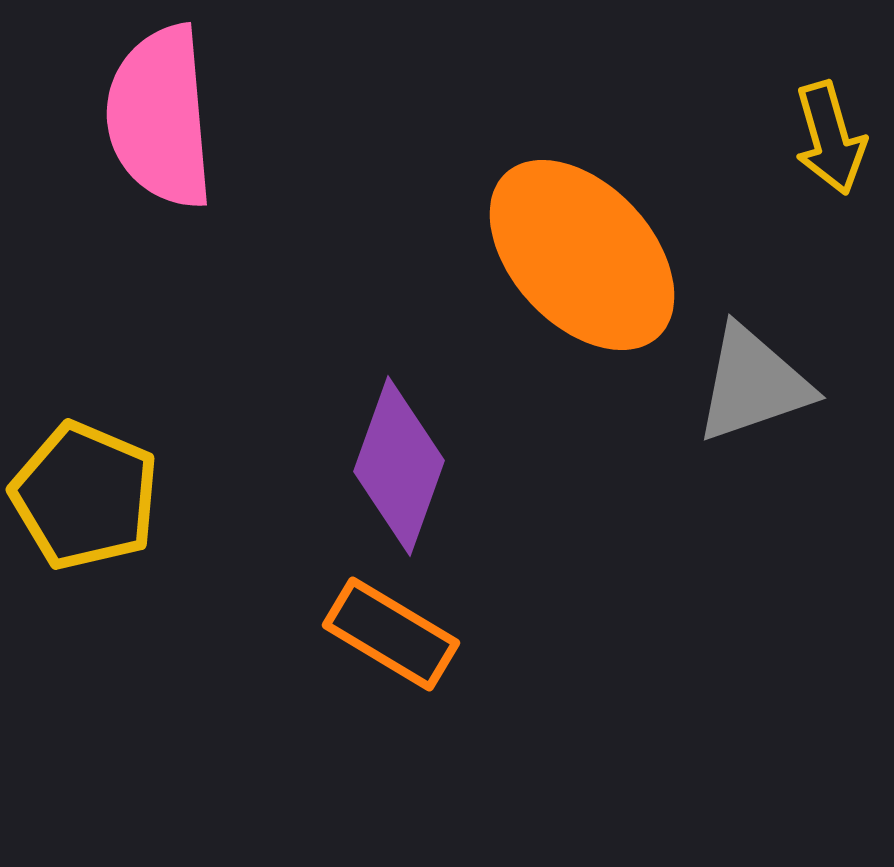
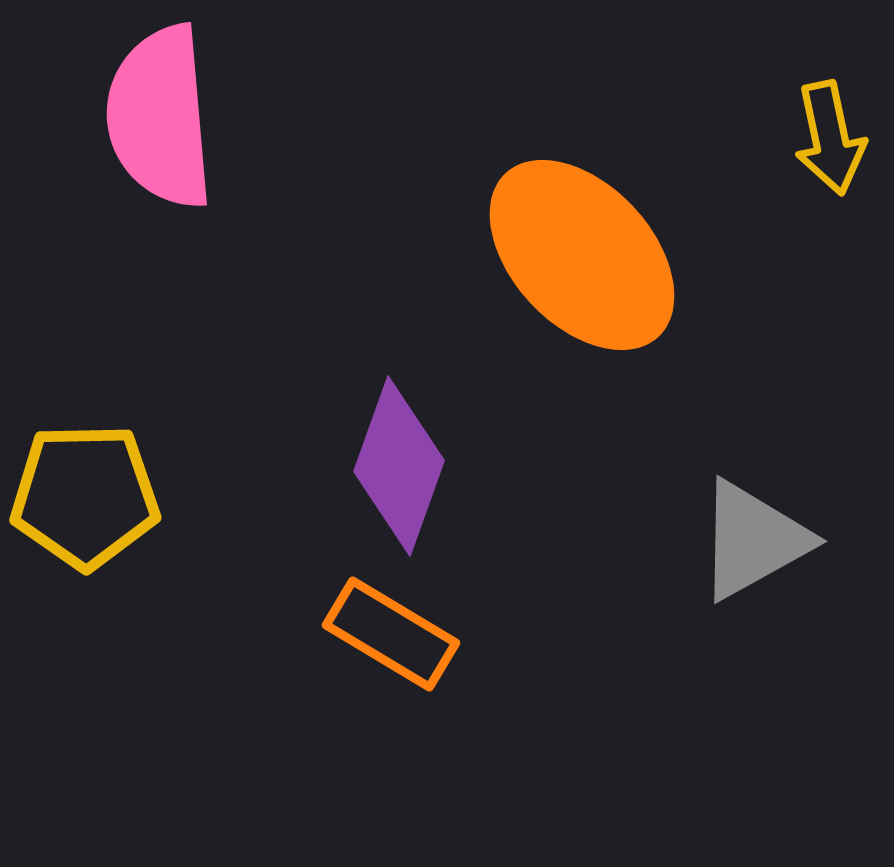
yellow arrow: rotated 4 degrees clockwise
gray triangle: moved 156 px down; rotated 10 degrees counterclockwise
yellow pentagon: rotated 24 degrees counterclockwise
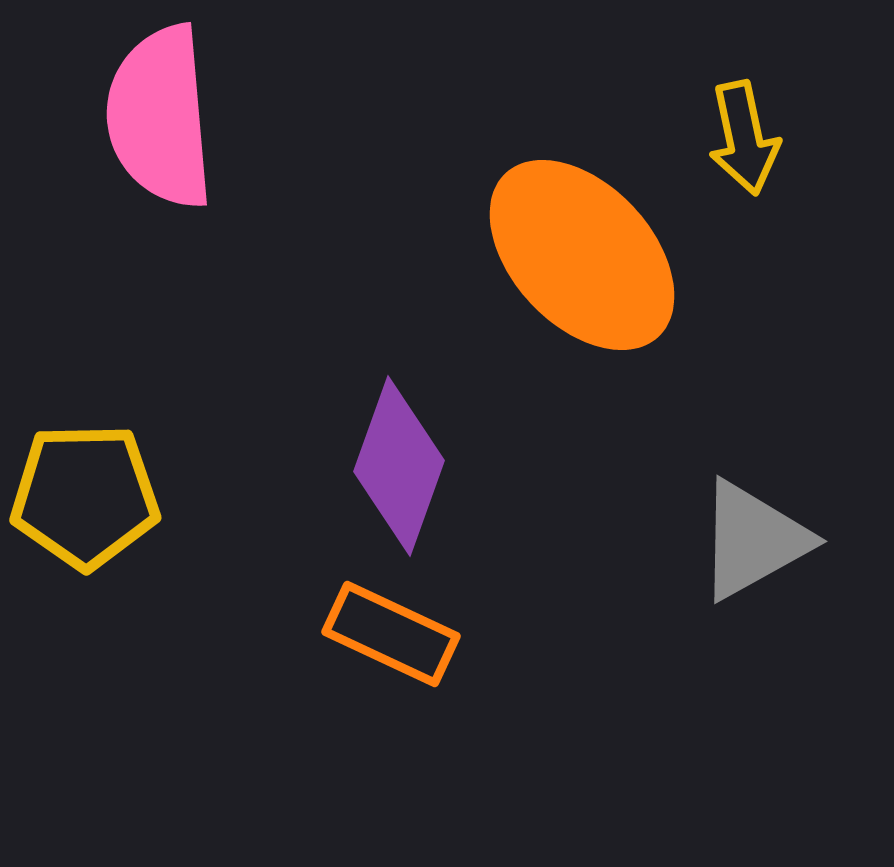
yellow arrow: moved 86 px left
orange rectangle: rotated 6 degrees counterclockwise
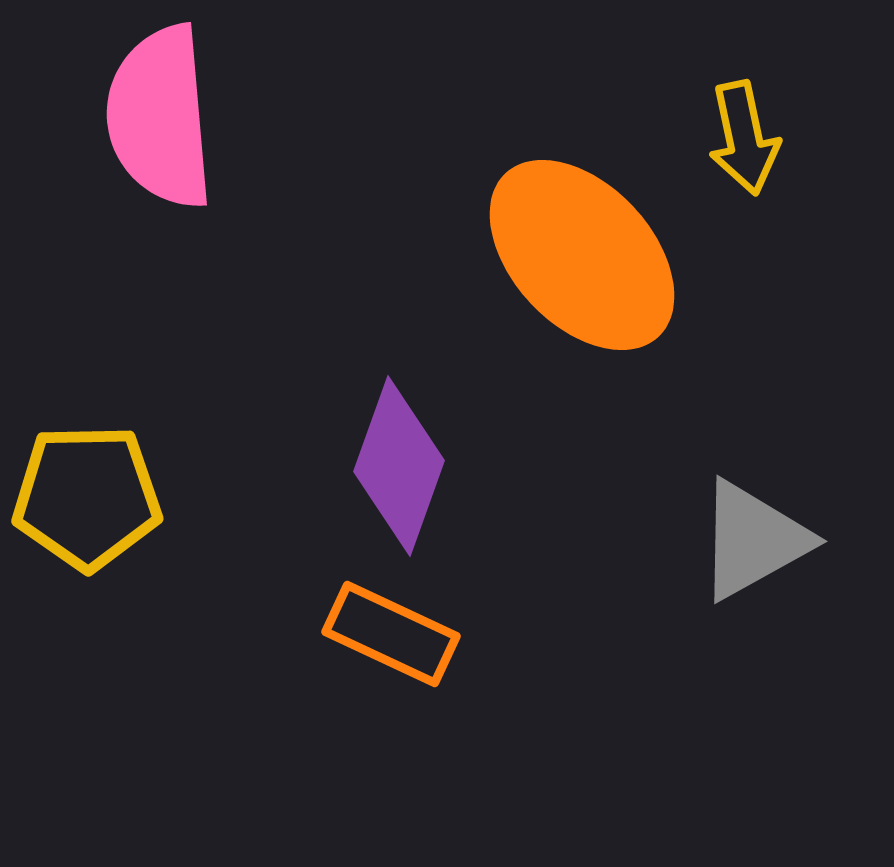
yellow pentagon: moved 2 px right, 1 px down
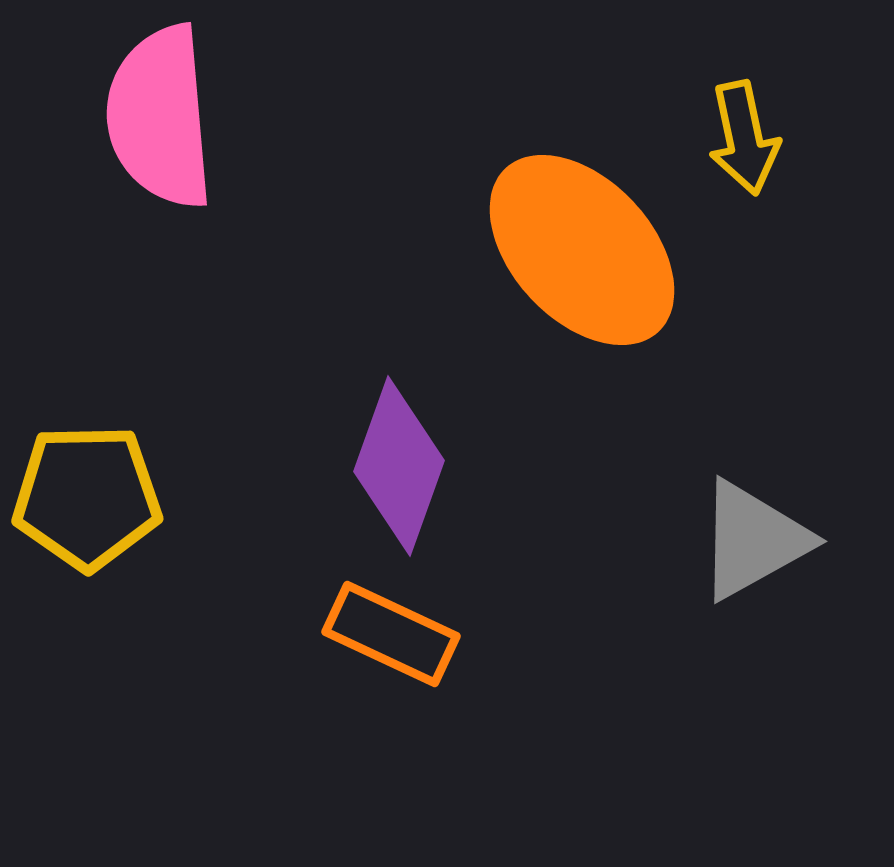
orange ellipse: moved 5 px up
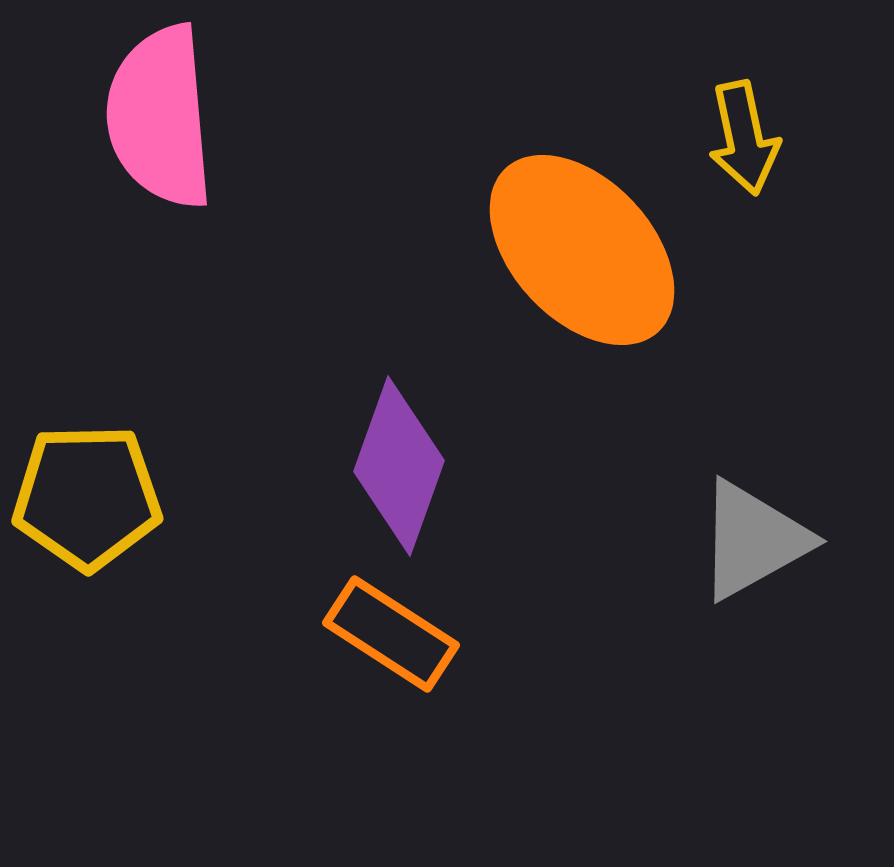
orange rectangle: rotated 8 degrees clockwise
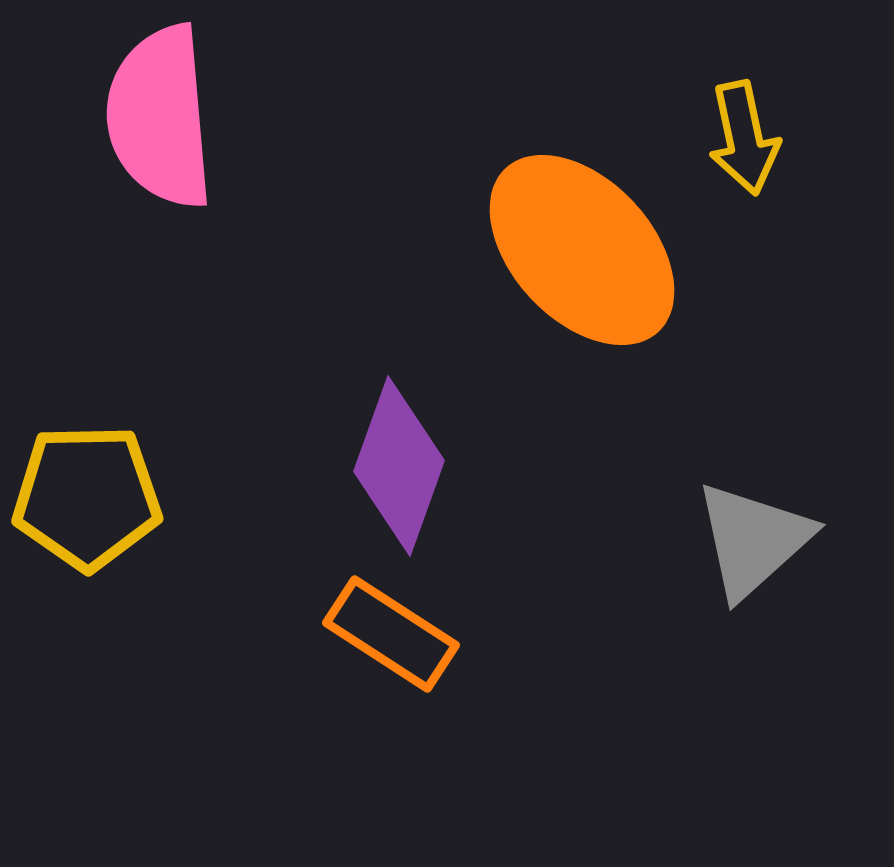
gray triangle: rotated 13 degrees counterclockwise
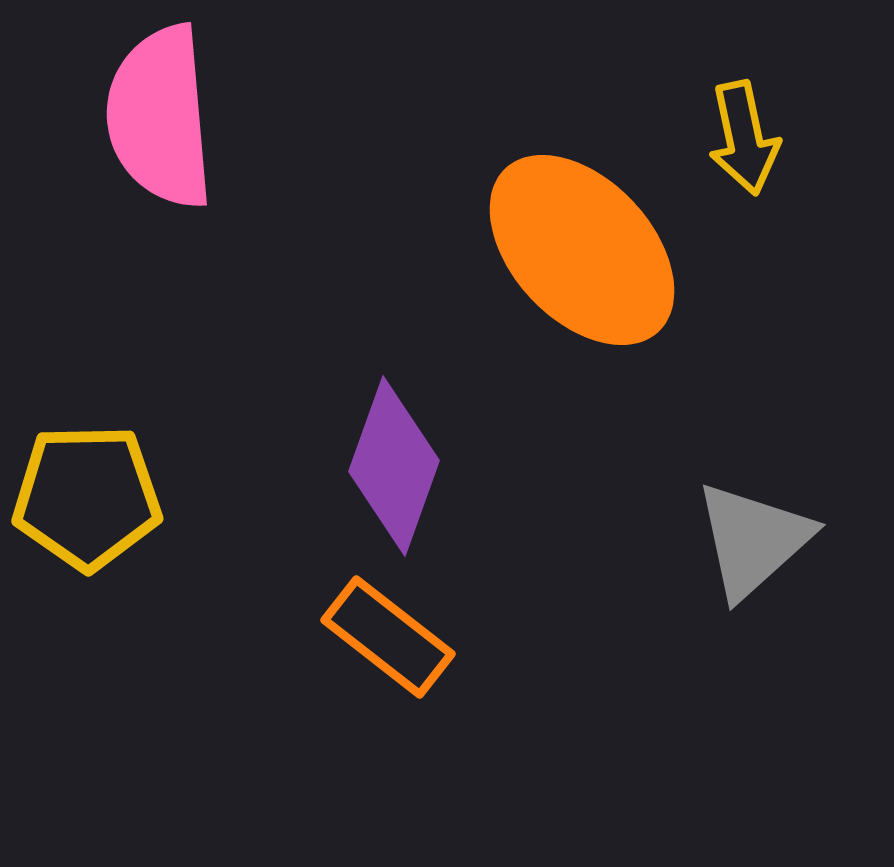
purple diamond: moved 5 px left
orange rectangle: moved 3 px left, 3 px down; rotated 5 degrees clockwise
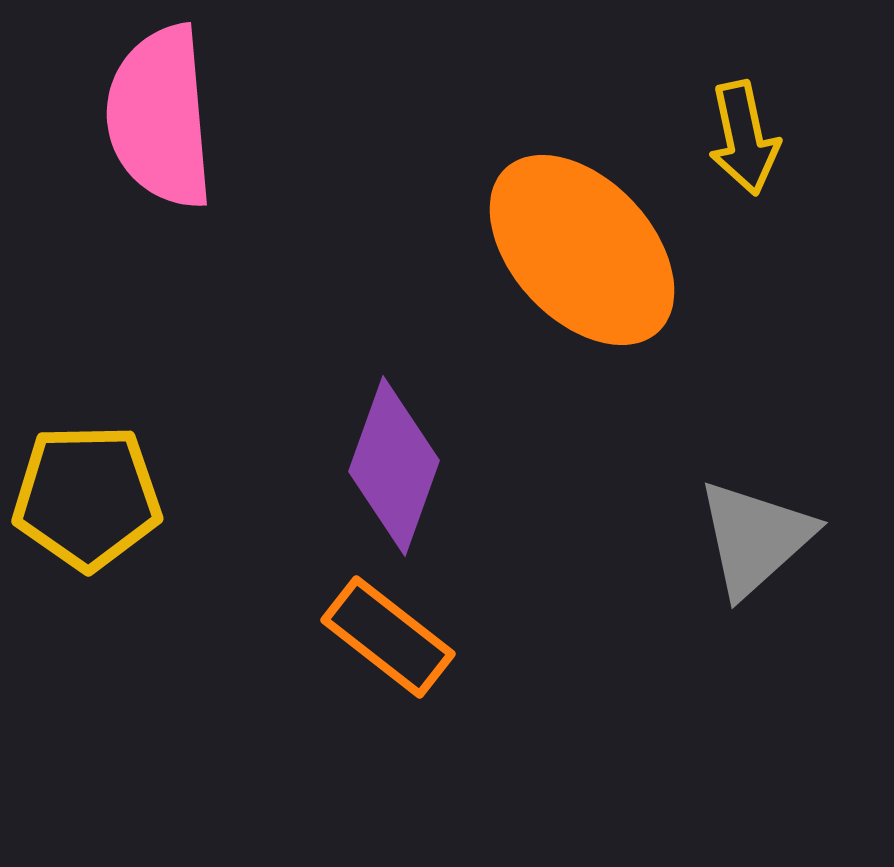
gray triangle: moved 2 px right, 2 px up
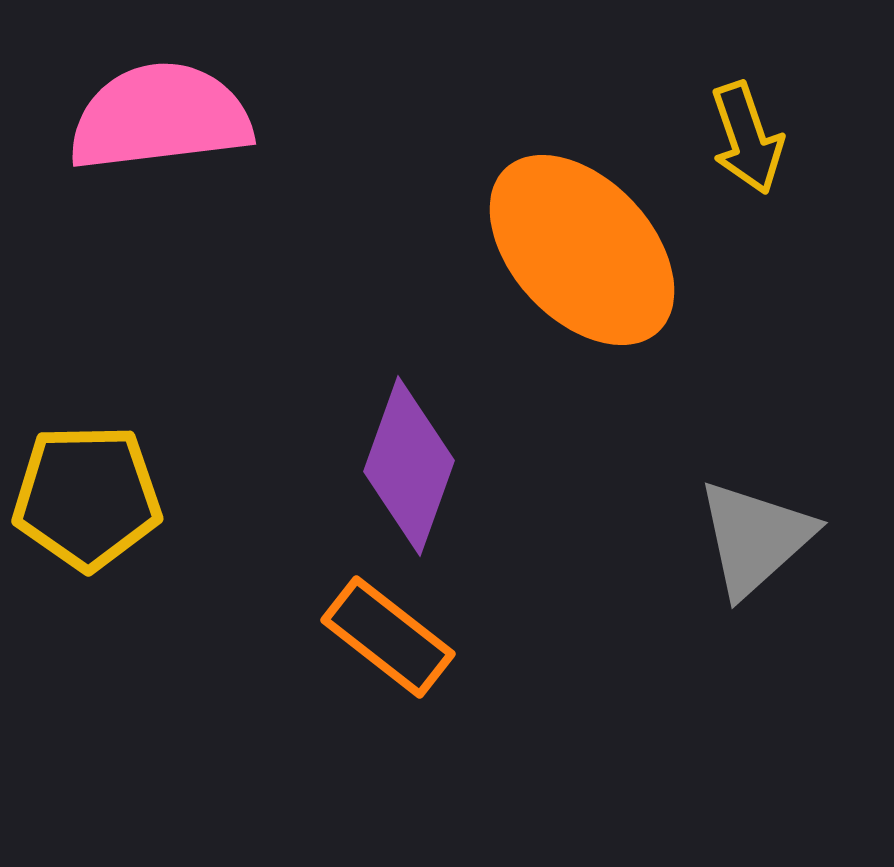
pink semicircle: rotated 88 degrees clockwise
yellow arrow: moved 3 px right; rotated 7 degrees counterclockwise
purple diamond: moved 15 px right
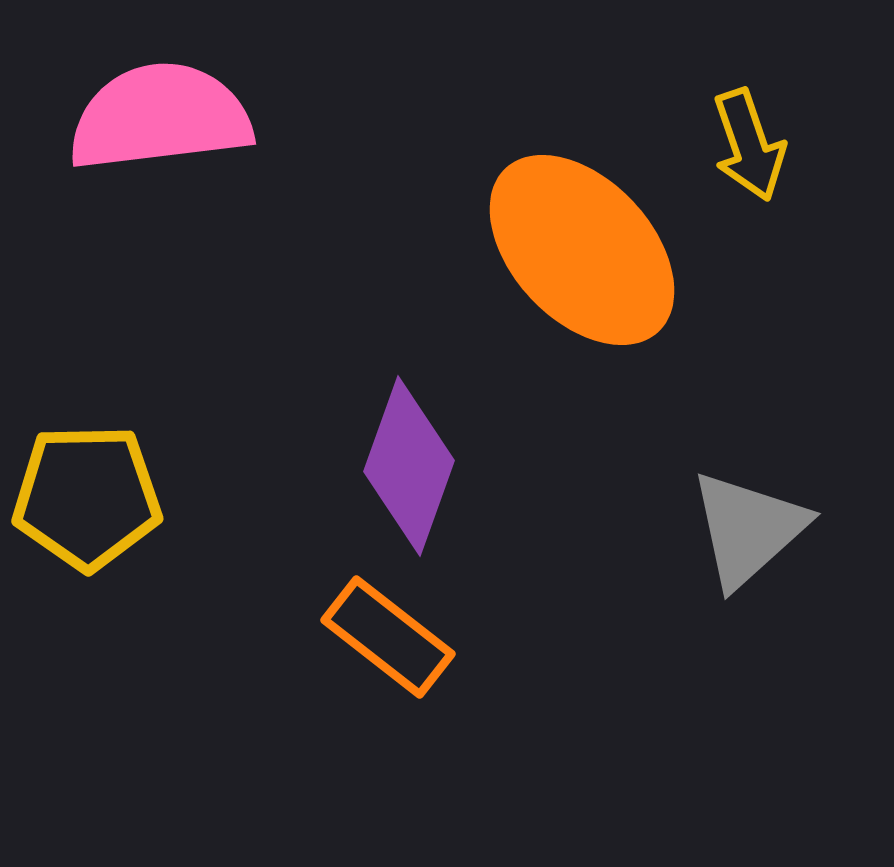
yellow arrow: moved 2 px right, 7 px down
gray triangle: moved 7 px left, 9 px up
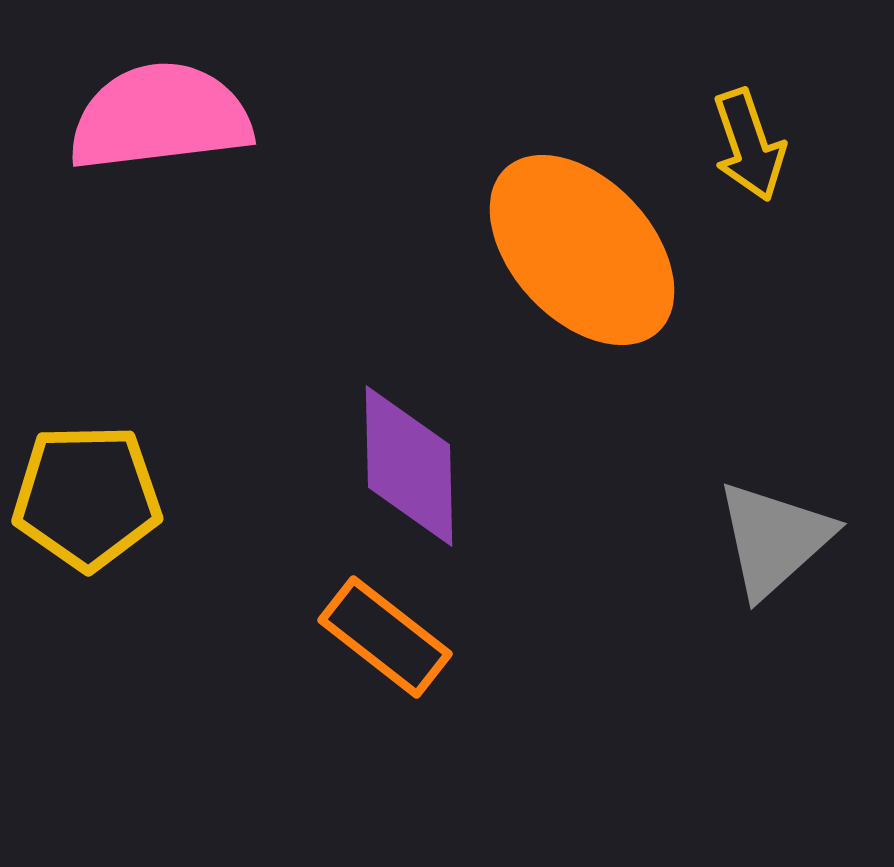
purple diamond: rotated 21 degrees counterclockwise
gray triangle: moved 26 px right, 10 px down
orange rectangle: moved 3 px left
